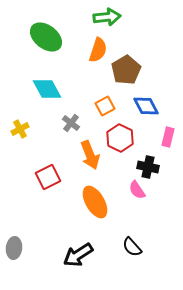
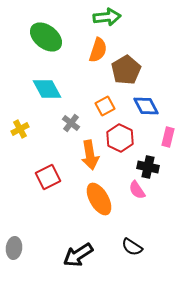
orange arrow: rotated 12 degrees clockwise
orange ellipse: moved 4 px right, 3 px up
black semicircle: rotated 15 degrees counterclockwise
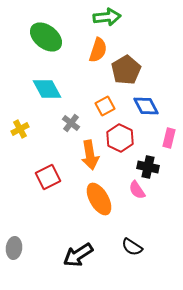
pink rectangle: moved 1 px right, 1 px down
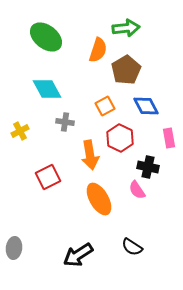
green arrow: moved 19 px right, 11 px down
gray cross: moved 6 px left, 1 px up; rotated 30 degrees counterclockwise
yellow cross: moved 2 px down
pink rectangle: rotated 24 degrees counterclockwise
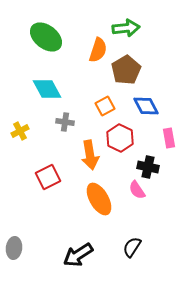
black semicircle: rotated 90 degrees clockwise
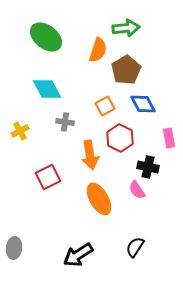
blue diamond: moved 3 px left, 2 px up
black semicircle: moved 3 px right
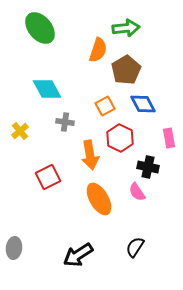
green ellipse: moved 6 px left, 9 px up; rotated 12 degrees clockwise
yellow cross: rotated 12 degrees counterclockwise
pink semicircle: moved 2 px down
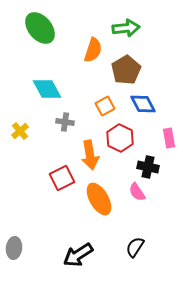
orange semicircle: moved 5 px left
red square: moved 14 px right, 1 px down
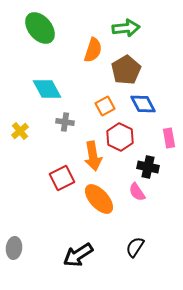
red hexagon: moved 1 px up
orange arrow: moved 3 px right, 1 px down
orange ellipse: rotated 12 degrees counterclockwise
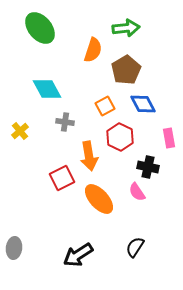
orange arrow: moved 4 px left
